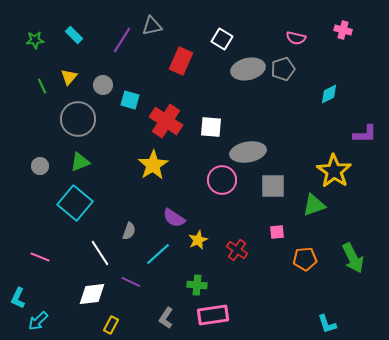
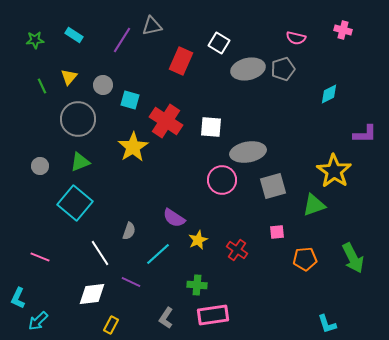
cyan rectangle at (74, 35): rotated 12 degrees counterclockwise
white square at (222, 39): moved 3 px left, 4 px down
yellow star at (153, 165): moved 20 px left, 18 px up
gray square at (273, 186): rotated 16 degrees counterclockwise
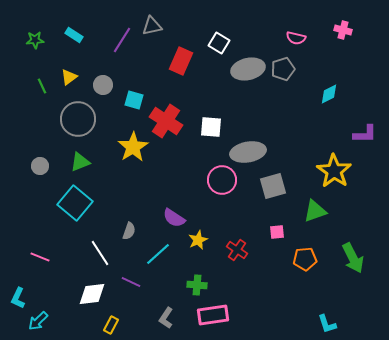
yellow triangle at (69, 77): rotated 12 degrees clockwise
cyan square at (130, 100): moved 4 px right
green triangle at (314, 205): moved 1 px right, 6 px down
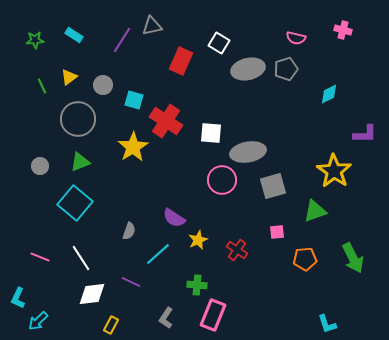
gray pentagon at (283, 69): moved 3 px right
white square at (211, 127): moved 6 px down
white line at (100, 253): moved 19 px left, 5 px down
pink rectangle at (213, 315): rotated 60 degrees counterclockwise
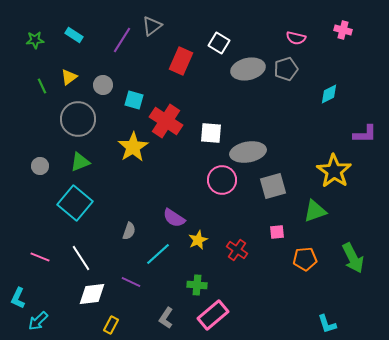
gray triangle at (152, 26): rotated 25 degrees counterclockwise
pink rectangle at (213, 315): rotated 28 degrees clockwise
